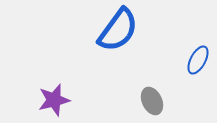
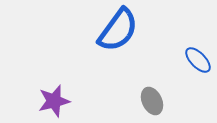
blue ellipse: rotated 72 degrees counterclockwise
purple star: moved 1 px down
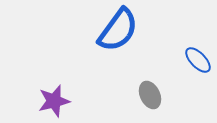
gray ellipse: moved 2 px left, 6 px up
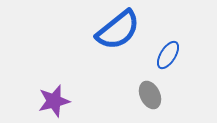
blue semicircle: rotated 15 degrees clockwise
blue ellipse: moved 30 px left, 5 px up; rotated 76 degrees clockwise
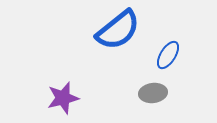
gray ellipse: moved 3 px right, 2 px up; rotated 72 degrees counterclockwise
purple star: moved 9 px right, 3 px up
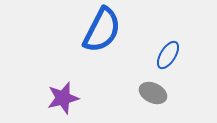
blue semicircle: moved 16 px left; rotated 24 degrees counterclockwise
gray ellipse: rotated 32 degrees clockwise
